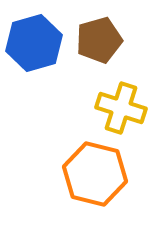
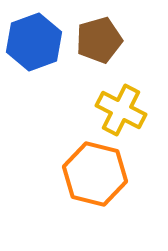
blue hexagon: moved 1 px up; rotated 4 degrees counterclockwise
yellow cross: moved 2 px down; rotated 9 degrees clockwise
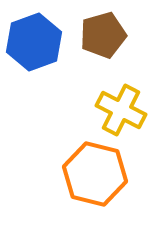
brown pentagon: moved 4 px right, 5 px up
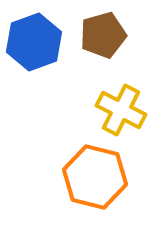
orange hexagon: moved 3 px down
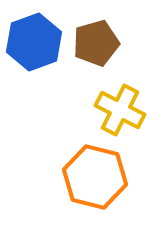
brown pentagon: moved 7 px left, 8 px down
yellow cross: moved 1 px left
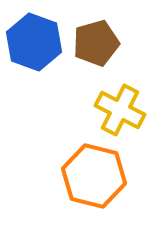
blue hexagon: rotated 20 degrees counterclockwise
orange hexagon: moved 1 px left, 1 px up
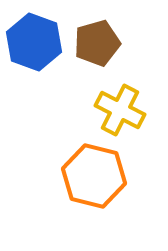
brown pentagon: moved 1 px right
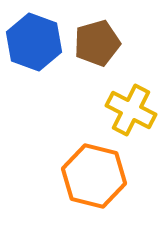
yellow cross: moved 11 px right
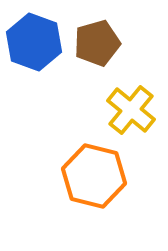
yellow cross: rotated 12 degrees clockwise
